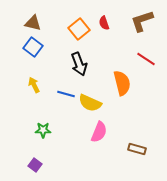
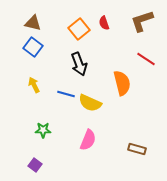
pink semicircle: moved 11 px left, 8 px down
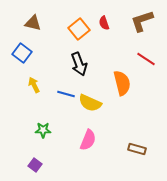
blue square: moved 11 px left, 6 px down
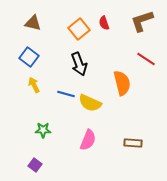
blue square: moved 7 px right, 4 px down
brown rectangle: moved 4 px left, 6 px up; rotated 12 degrees counterclockwise
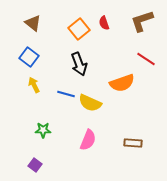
brown triangle: rotated 24 degrees clockwise
orange semicircle: rotated 85 degrees clockwise
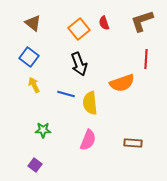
red line: rotated 60 degrees clockwise
yellow semicircle: rotated 60 degrees clockwise
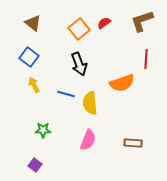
red semicircle: rotated 72 degrees clockwise
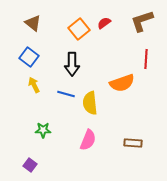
black arrow: moved 7 px left; rotated 20 degrees clockwise
purple square: moved 5 px left
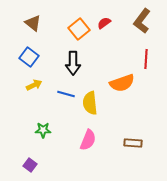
brown L-shape: rotated 35 degrees counterclockwise
black arrow: moved 1 px right, 1 px up
yellow arrow: rotated 91 degrees clockwise
